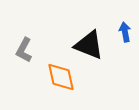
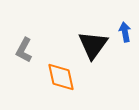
black triangle: moved 4 px right; rotated 44 degrees clockwise
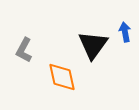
orange diamond: moved 1 px right
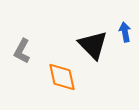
black triangle: rotated 20 degrees counterclockwise
gray L-shape: moved 2 px left, 1 px down
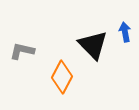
gray L-shape: rotated 75 degrees clockwise
orange diamond: rotated 40 degrees clockwise
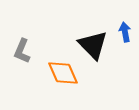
gray L-shape: rotated 80 degrees counterclockwise
orange diamond: moved 1 px right, 4 px up; rotated 52 degrees counterclockwise
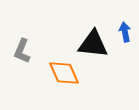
black triangle: moved 1 px up; rotated 40 degrees counterclockwise
orange diamond: moved 1 px right
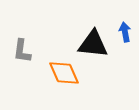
gray L-shape: rotated 15 degrees counterclockwise
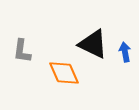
blue arrow: moved 20 px down
black triangle: rotated 20 degrees clockwise
